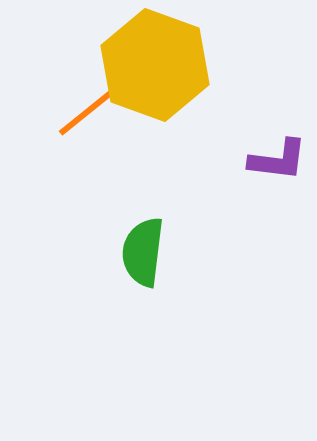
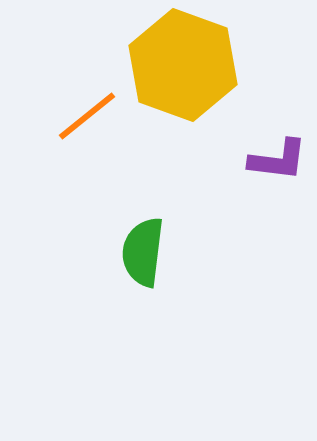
yellow hexagon: moved 28 px right
orange line: moved 4 px down
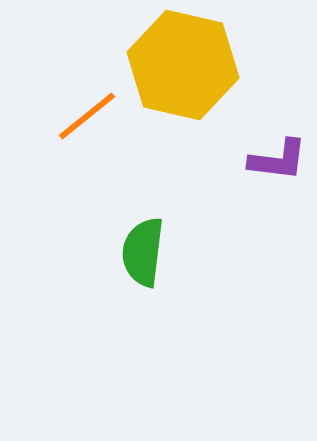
yellow hexagon: rotated 7 degrees counterclockwise
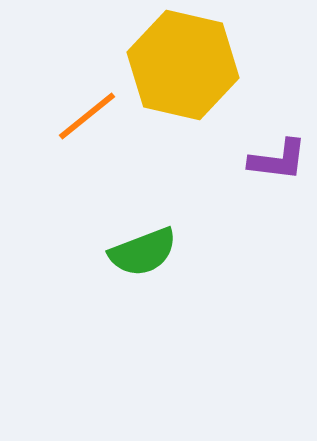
green semicircle: rotated 118 degrees counterclockwise
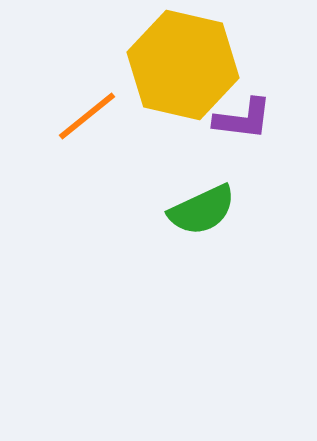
purple L-shape: moved 35 px left, 41 px up
green semicircle: moved 59 px right, 42 px up; rotated 4 degrees counterclockwise
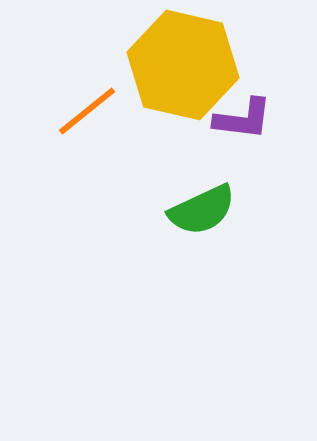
orange line: moved 5 px up
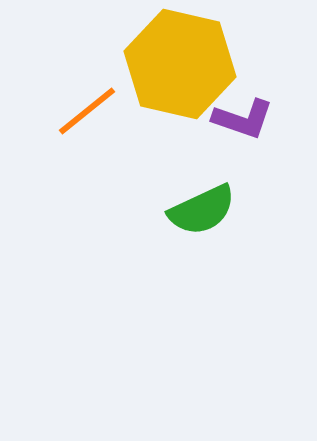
yellow hexagon: moved 3 px left, 1 px up
purple L-shape: rotated 12 degrees clockwise
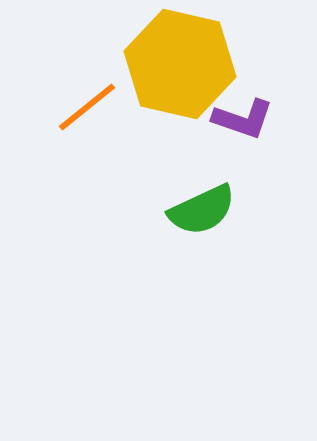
orange line: moved 4 px up
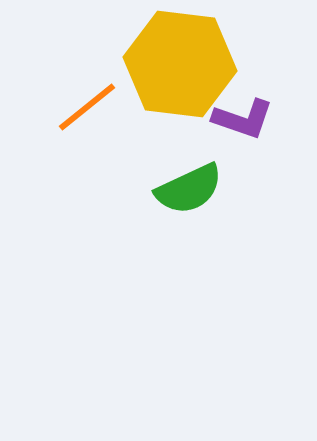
yellow hexagon: rotated 6 degrees counterclockwise
green semicircle: moved 13 px left, 21 px up
